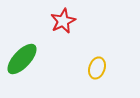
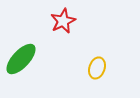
green ellipse: moved 1 px left
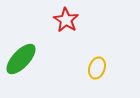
red star: moved 3 px right, 1 px up; rotated 15 degrees counterclockwise
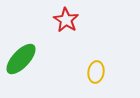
yellow ellipse: moved 1 px left, 4 px down; rotated 10 degrees counterclockwise
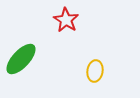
yellow ellipse: moved 1 px left, 1 px up
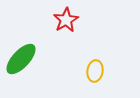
red star: rotated 10 degrees clockwise
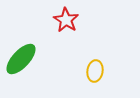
red star: rotated 10 degrees counterclockwise
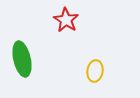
green ellipse: moved 1 px right; rotated 56 degrees counterclockwise
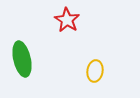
red star: moved 1 px right
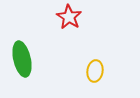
red star: moved 2 px right, 3 px up
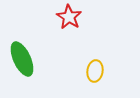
green ellipse: rotated 12 degrees counterclockwise
